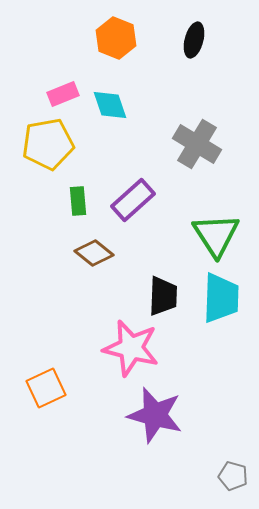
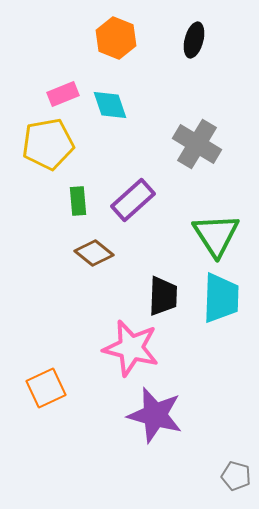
gray pentagon: moved 3 px right
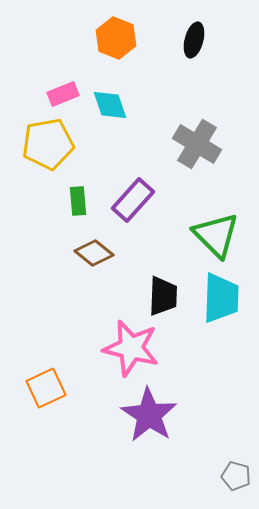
purple rectangle: rotated 6 degrees counterclockwise
green triangle: rotated 12 degrees counterclockwise
purple star: moved 6 px left; rotated 18 degrees clockwise
